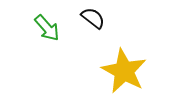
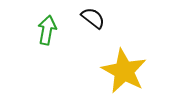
green arrow: moved 2 px down; rotated 128 degrees counterclockwise
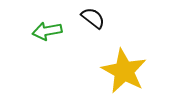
green arrow: moved 1 px down; rotated 112 degrees counterclockwise
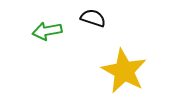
black semicircle: rotated 20 degrees counterclockwise
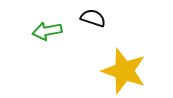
yellow star: rotated 9 degrees counterclockwise
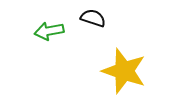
green arrow: moved 2 px right
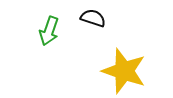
green arrow: rotated 60 degrees counterclockwise
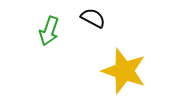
black semicircle: rotated 10 degrees clockwise
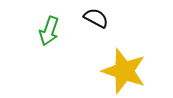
black semicircle: moved 3 px right
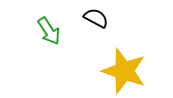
green arrow: rotated 52 degrees counterclockwise
